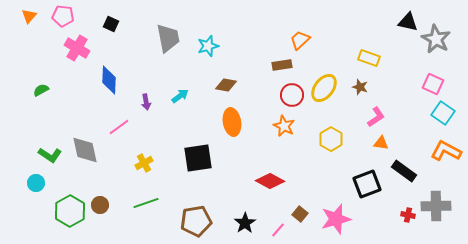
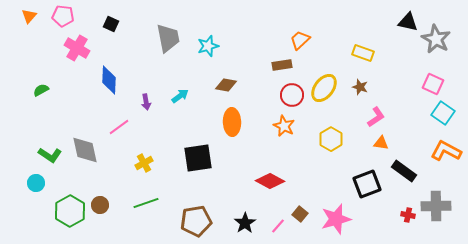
yellow rectangle at (369, 58): moved 6 px left, 5 px up
orange ellipse at (232, 122): rotated 8 degrees clockwise
pink line at (278, 230): moved 4 px up
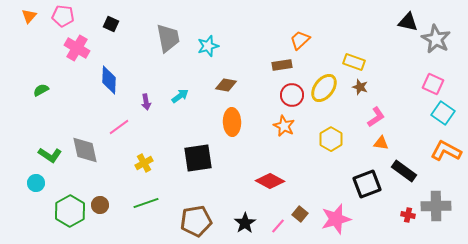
yellow rectangle at (363, 53): moved 9 px left, 9 px down
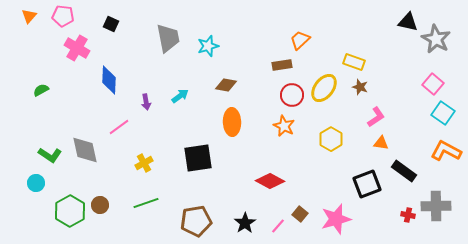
pink square at (433, 84): rotated 15 degrees clockwise
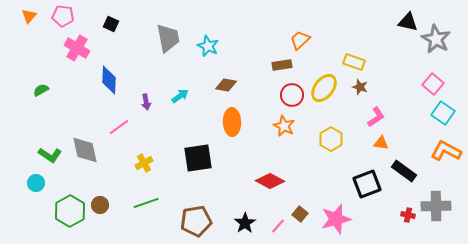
cyan star at (208, 46): rotated 30 degrees counterclockwise
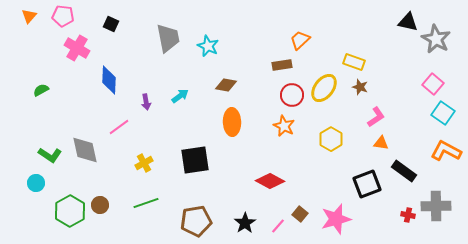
black square at (198, 158): moved 3 px left, 2 px down
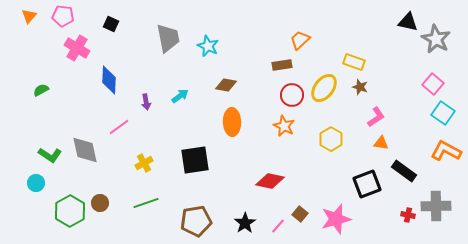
red diamond at (270, 181): rotated 16 degrees counterclockwise
brown circle at (100, 205): moved 2 px up
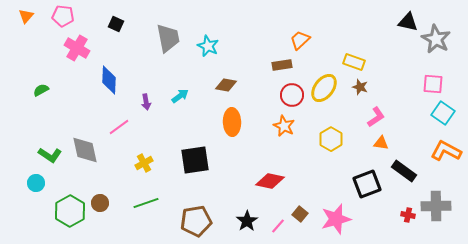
orange triangle at (29, 16): moved 3 px left
black square at (111, 24): moved 5 px right
pink square at (433, 84): rotated 35 degrees counterclockwise
black star at (245, 223): moved 2 px right, 2 px up
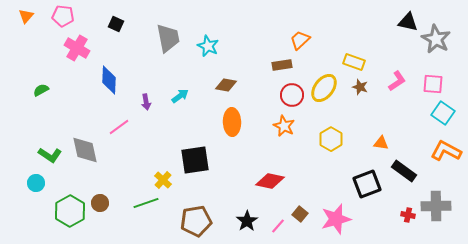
pink L-shape at (376, 117): moved 21 px right, 36 px up
yellow cross at (144, 163): moved 19 px right, 17 px down; rotated 18 degrees counterclockwise
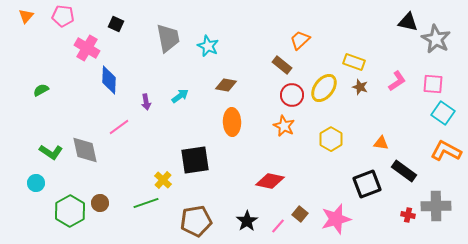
pink cross at (77, 48): moved 10 px right
brown rectangle at (282, 65): rotated 48 degrees clockwise
green L-shape at (50, 155): moved 1 px right, 3 px up
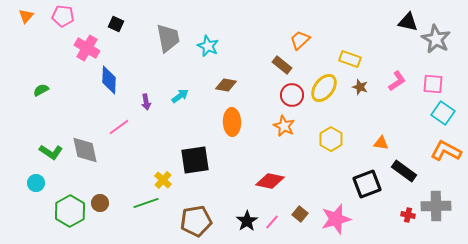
yellow rectangle at (354, 62): moved 4 px left, 3 px up
pink line at (278, 226): moved 6 px left, 4 px up
